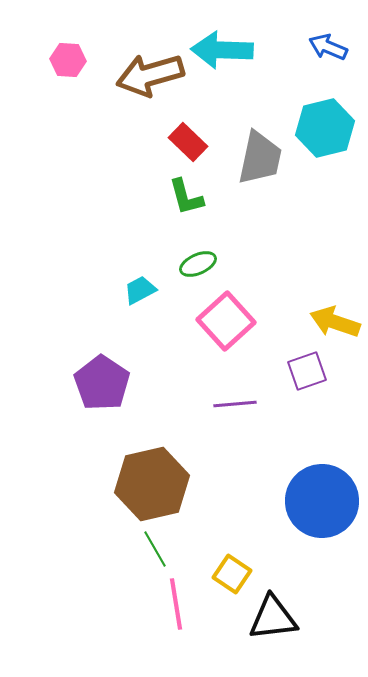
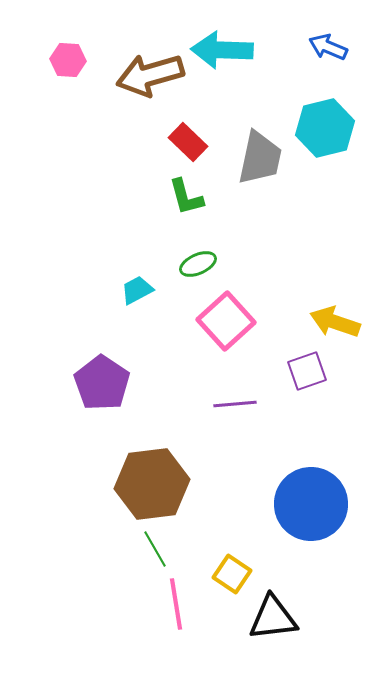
cyan trapezoid: moved 3 px left
brown hexagon: rotated 6 degrees clockwise
blue circle: moved 11 px left, 3 px down
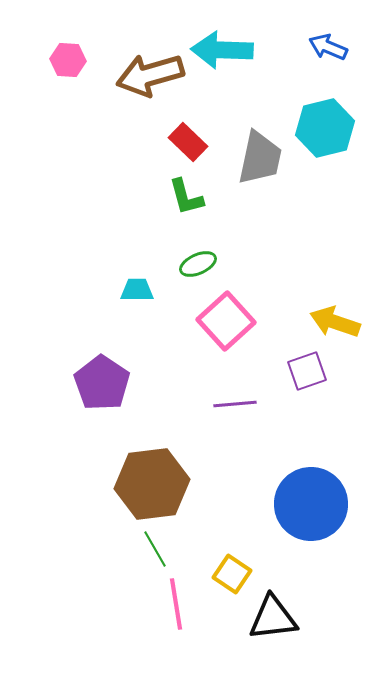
cyan trapezoid: rotated 28 degrees clockwise
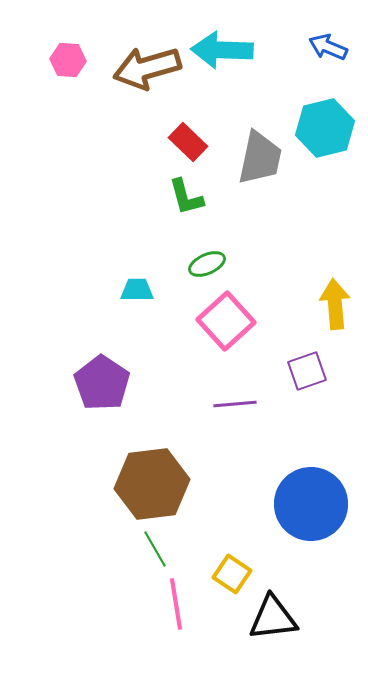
brown arrow: moved 3 px left, 7 px up
green ellipse: moved 9 px right
yellow arrow: moved 18 px up; rotated 66 degrees clockwise
